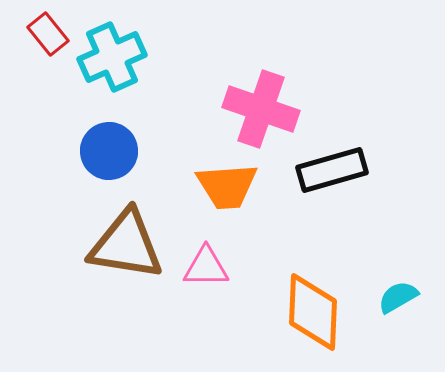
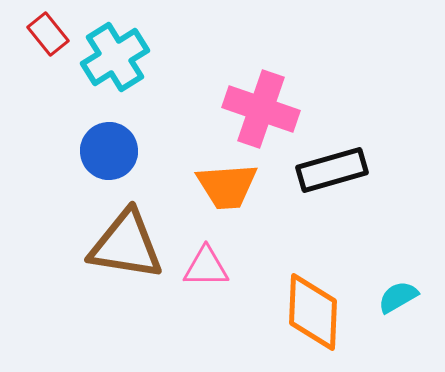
cyan cross: moved 3 px right; rotated 8 degrees counterclockwise
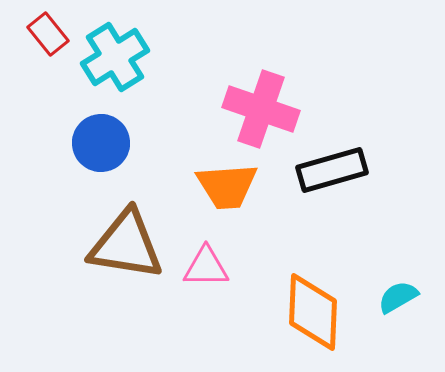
blue circle: moved 8 px left, 8 px up
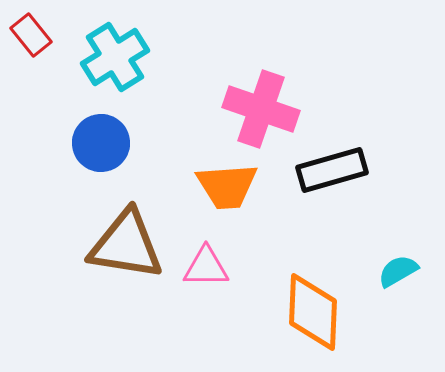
red rectangle: moved 17 px left, 1 px down
cyan semicircle: moved 26 px up
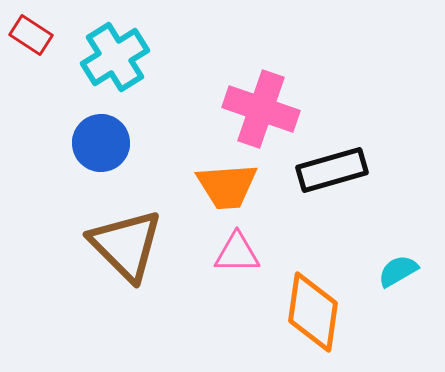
red rectangle: rotated 18 degrees counterclockwise
brown triangle: rotated 36 degrees clockwise
pink triangle: moved 31 px right, 14 px up
orange diamond: rotated 6 degrees clockwise
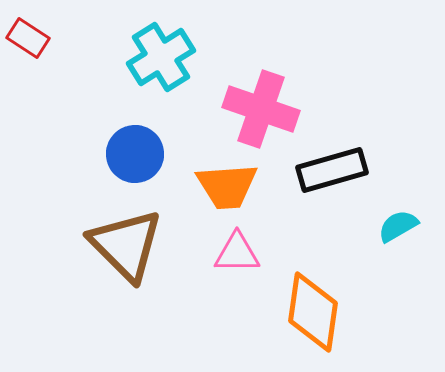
red rectangle: moved 3 px left, 3 px down
cyan cross: moved 46 px right
blue circle: moved 34 px right, 11 px down
cyan semicircle: moved 45 px up
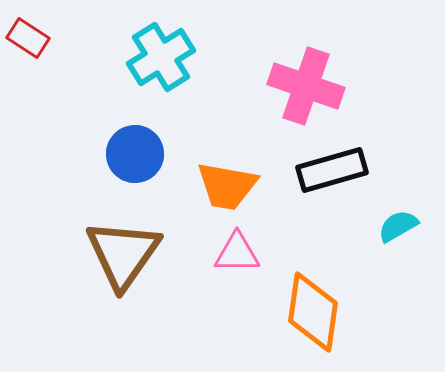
pink cross: moved 45 px right, 23 px up
orange trapezoid: rotated 14 degrees clockwise
brown triangle: moved 3 px left, 9 px down; rotated 20 degrees clockwise
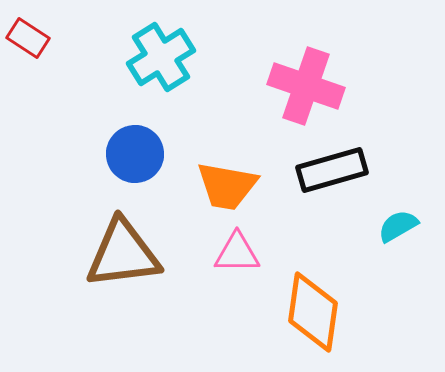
brown triangle: rotated 48 degrees clockwise
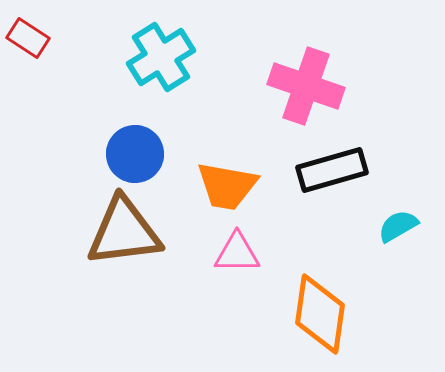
brown triangle: moved 1 px right, 22 px up
orange diamond: moved 7 px right, 2 px down
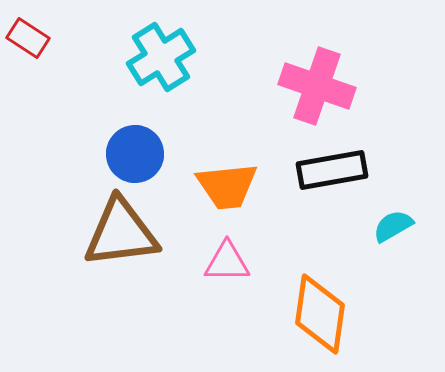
pink cross: moved 11 px right
black rectangle: rotated 6 degrees clockwise
orange trapezoid: rotated 16 degrees counterclockwise
cyan semicircle: moved 5 px left
brown triangle: moved 3 px left, 1 px down
pink triangle: moved 10 px left, 9 px down
